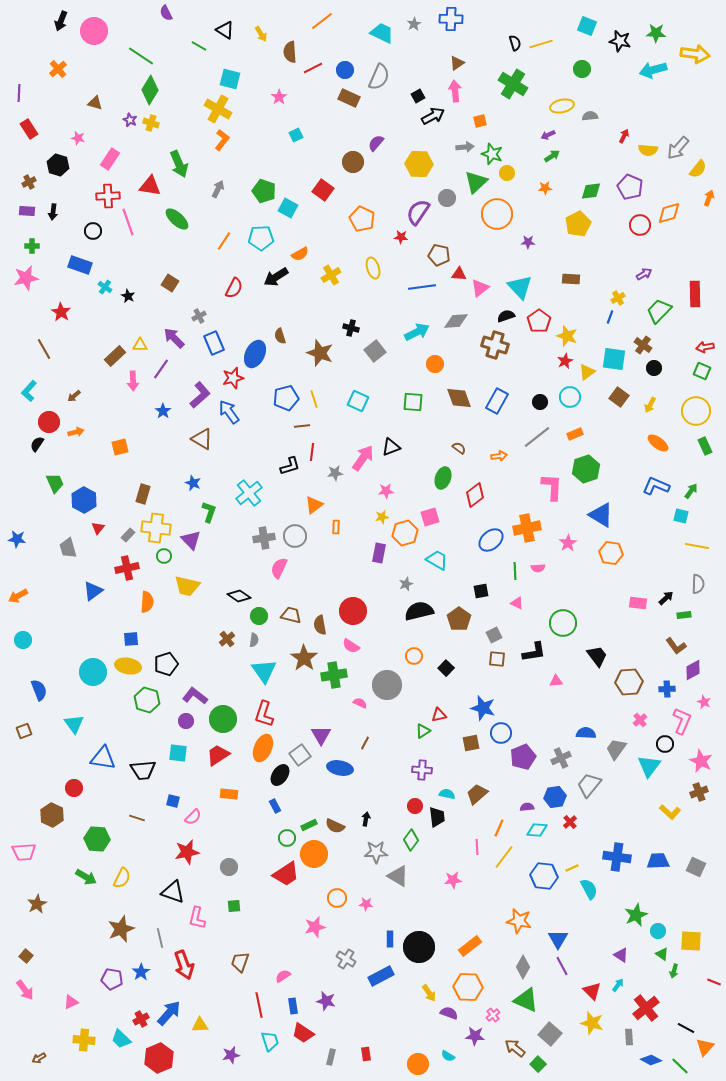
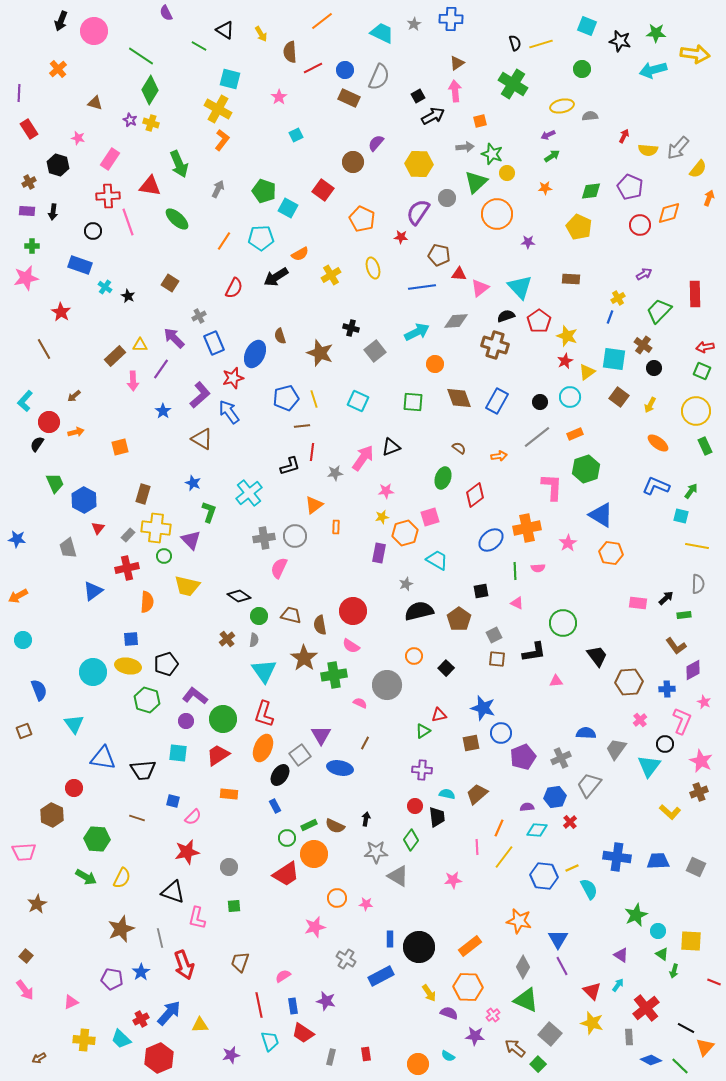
yellow pentagon at (578, 224): moved 1 px right, 3 px down; rotated 20 degrees counterclockwise
cyan L-shape at (29, 391): moved 4 px left, 10 px down
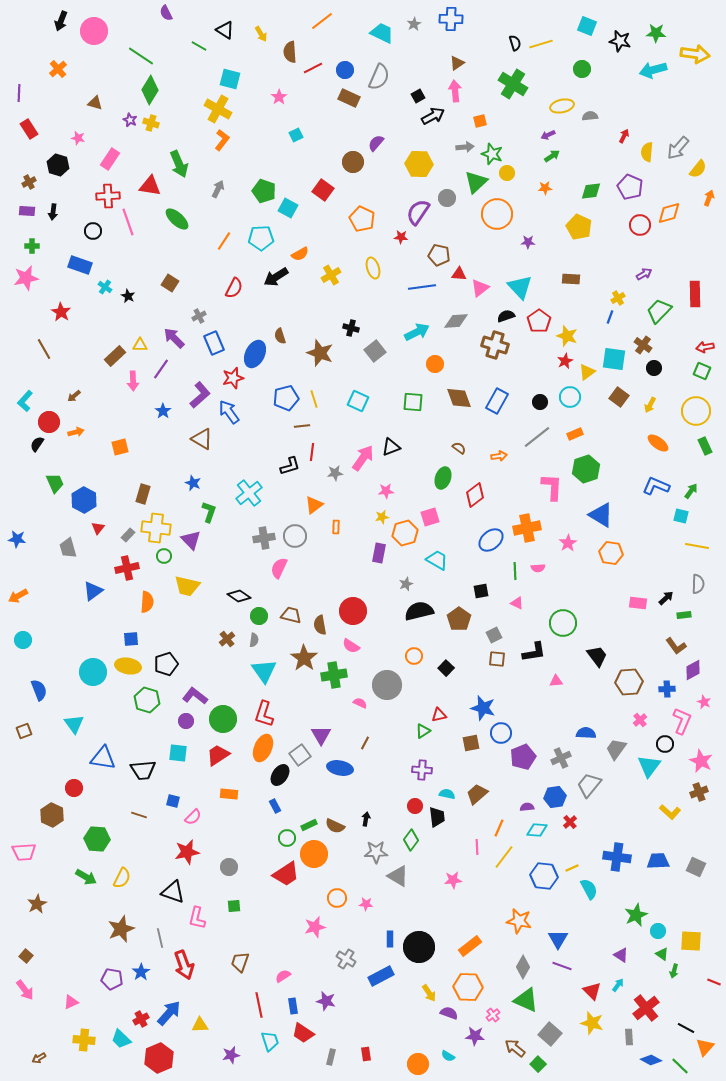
yellow semicircle at (648, 150): moved 1 px left, 2 px down; rotated 90 degrees clockwise
brown line at (137, 818): moved 2 px right, 3 px up
purple line at (562, 966): rotated 42 degrees counterclockwise
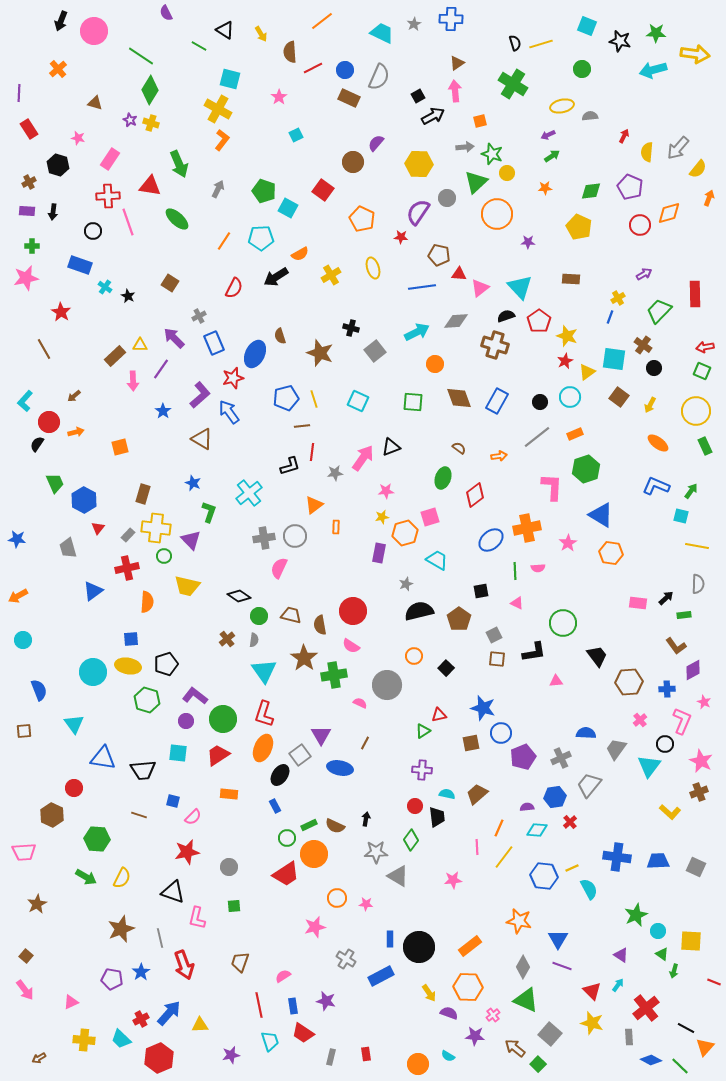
brown square at (24, 731): rotated 14 degrees clockwise
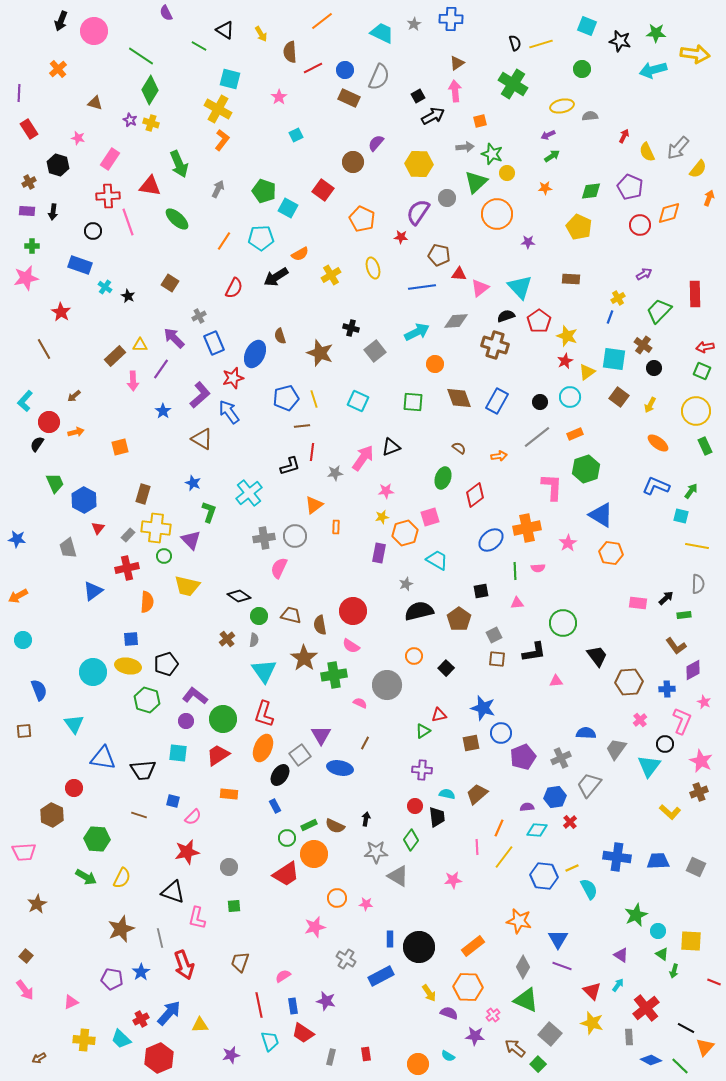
yellow semicircle at (647, 152): rotated 30 degrees counterclockwise
pink triangle at (517, 603): rotated 32 degrees counterclockwise
orange rectangle at (470, 946): moved 3 px right
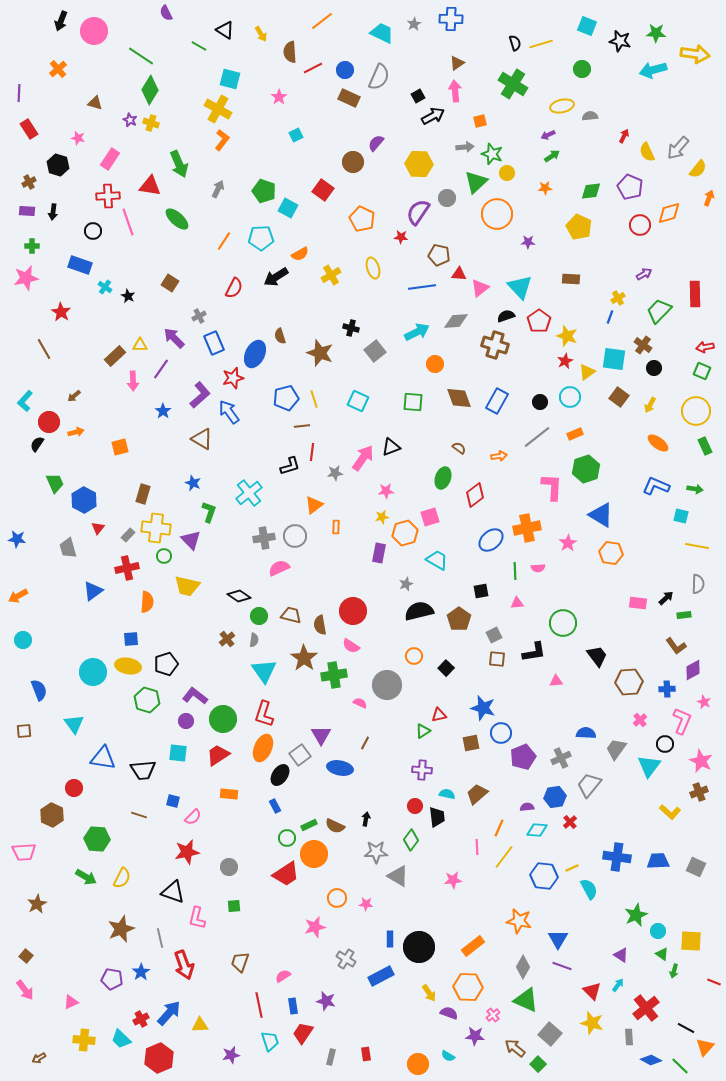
green arrow at (691, 491): moved 4 px right, 2 px up; rotated 63 degrees clockwise
pink semicircle at (279, 568): rotated 40 degrees clockwise
red trapezoid at (303, 1033): rotated 90 degrees clockwise
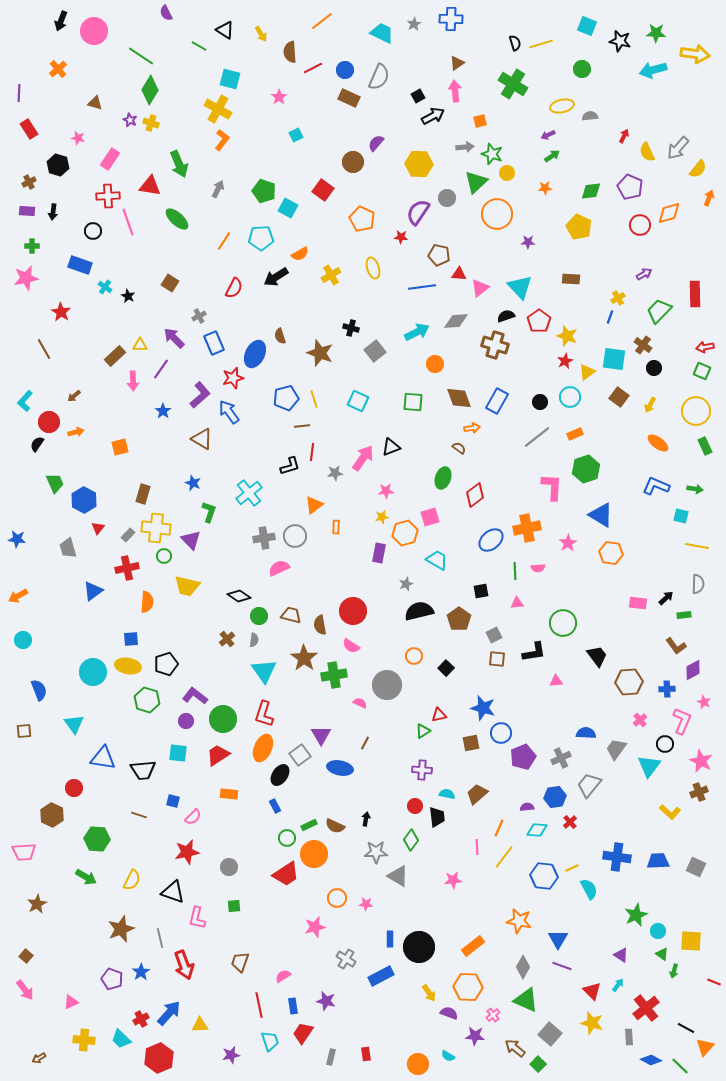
orange arrow at (499, 456): moved 27 px left, 28 px up
yellow semicircle at (122, 878): moved 10 px right, 2 px down
purple pentagon at (112, 979): rotated 10 degrees clockwise
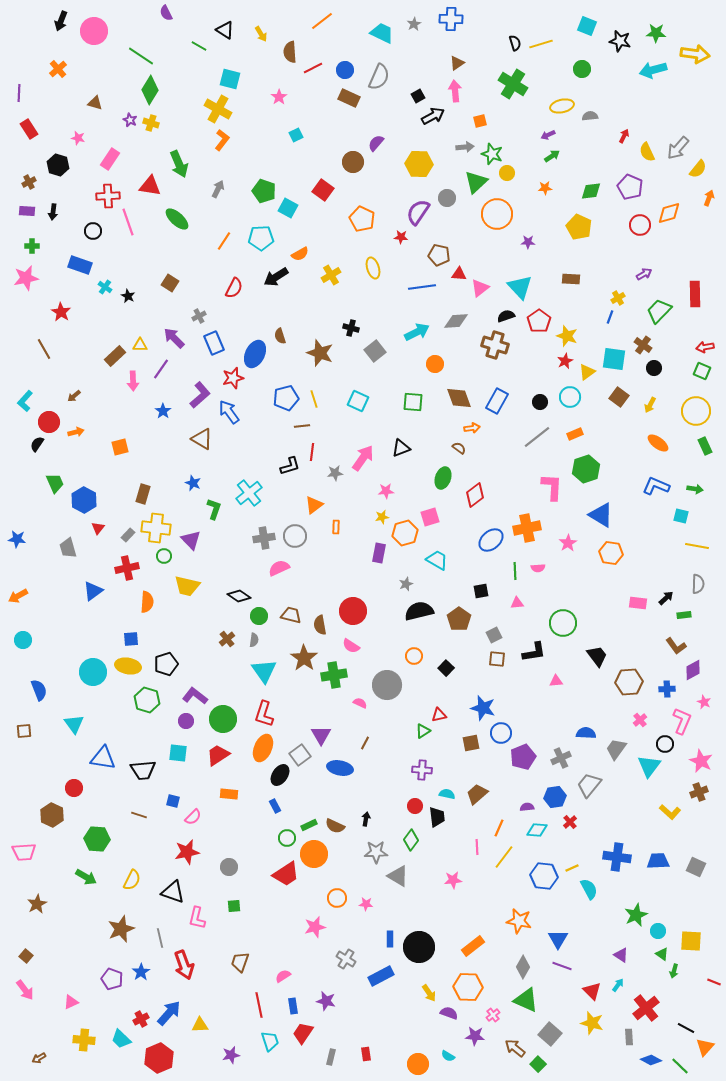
black triangle at (391, 447): moved 10 px right, 1 px down
green L-shape at (209, 512): moved 5 px right, 3 px up
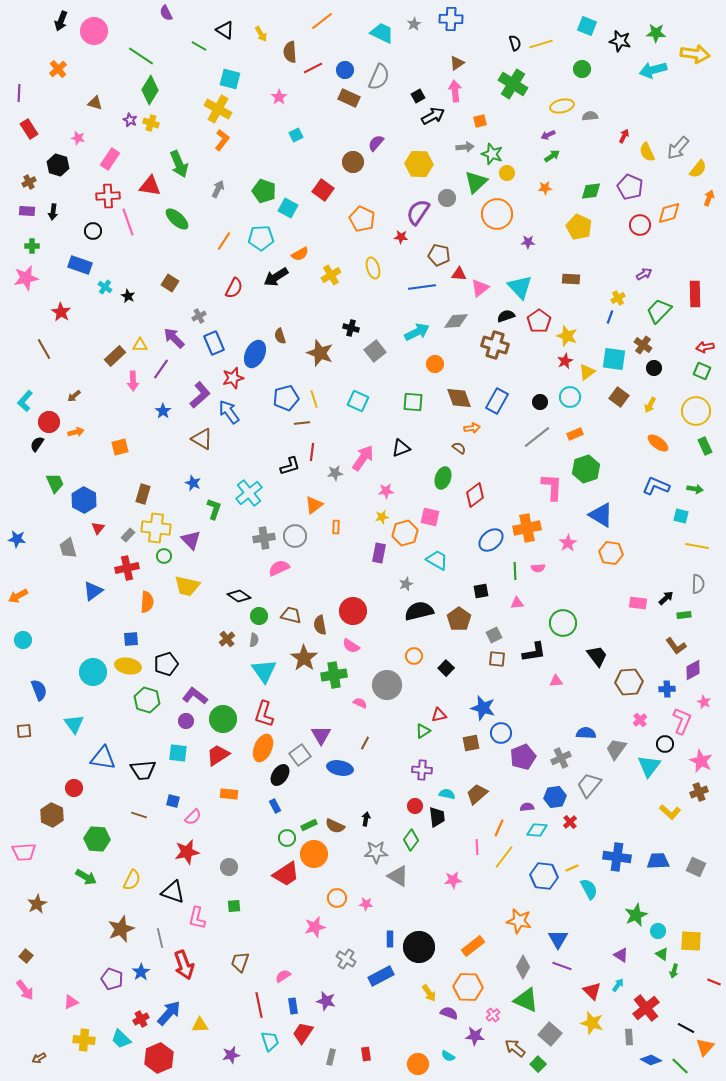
brown line at (302, 426): moved 3 px up
pink square at (430, 517): rotated 30 degrees clockwise
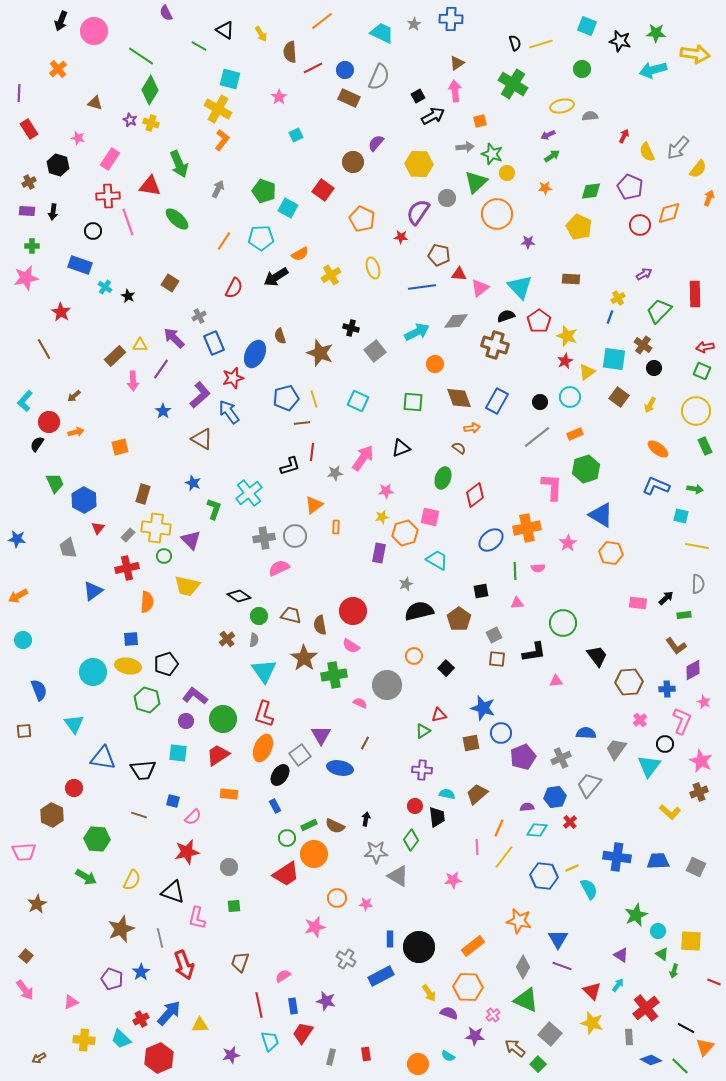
orange ellipse at (658, 443): moved 6 px down
